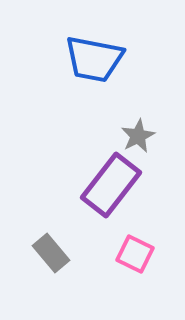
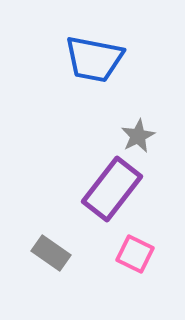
purple rectangle: moved 1 px right, 4 px down
gray rectangle: rotated 15 degrees counterclockwise
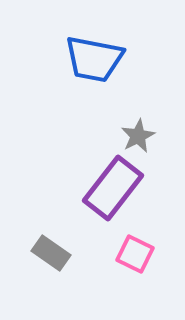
purple rectangle: moved 1 px right, 1 px up
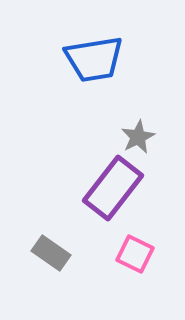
blue trapezoid: rotated 20 degrees counterclockwise
gray star: moved 1 px down
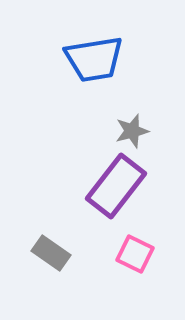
gray star: moved 6 px left, 6 px up; rotated 12 degrees clockwise
purple rectangle: moved 3 px right, 2 px up
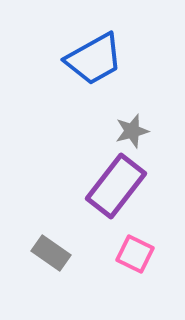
blue trapezoid: rotated 20 degrees counterclockwise
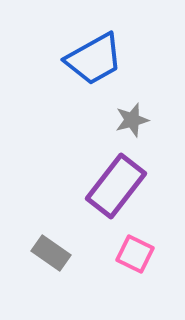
gray star: moved 11 px up
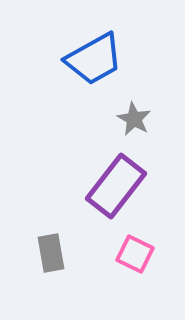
gray star: moved 2 px right, 1 px up; rotated 28 degrees counterclockwise
gray rectangle: rotated 45 degrees clockwise
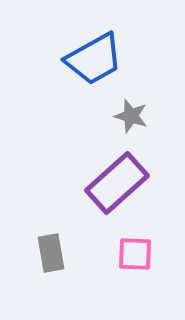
gray star: moved 3 px left, 3 px up; rotated 12 degrees counterclockwise
purple rectangle: moved 1 px right, 3 px up; rotated 10 degrees clockwise
pink square: rotated 24 degrees counterclockwise
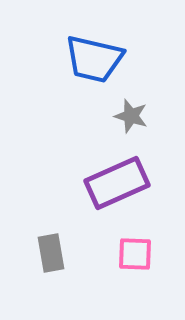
blue trapezoid: rotated 42 degrees clockwise
purple rectangle: rotated 18 degrees clockwise
